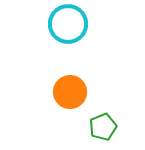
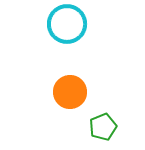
cyan circle: moved 1 px left
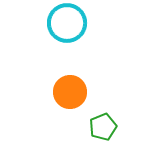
cyan circle: moved 1 px up
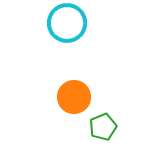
orange circle: moved 4 px right, 5 px down
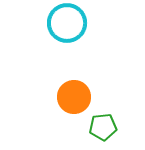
green pentagon: rotated 16 degrees clockwise
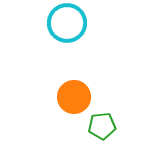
green pentagon: moved 1 px left, 1 px up
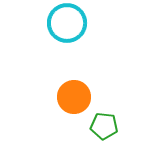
green pentagon: moved 2 px right; rotated 12 degrees clockwise
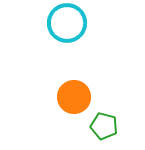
green pentagon: rotated 8 degrees clockwise
